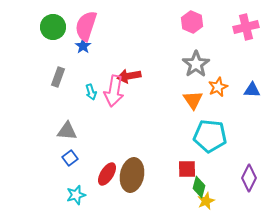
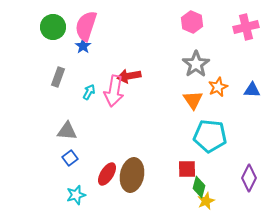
cyan arrow: moved 2 px left; rotated 133 degrees counterclockwise
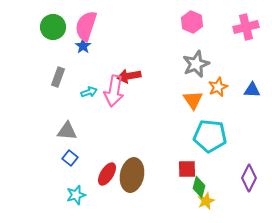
gray star: rotated 12 degrees clockwise
cyan arrow: rotated 42 degrees clockwise
blue square: rotated 14 degrees counterclockwise
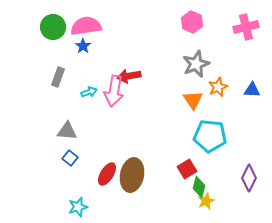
pink semicircle: rotated 64 degrees clockwise
red square: rotated 30 degrees counterclockwise
cyan star: moved 2 px right, 12 px down
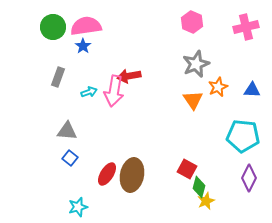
cyan pentagon: moved 33 px right
red square: rotated 30 degrees counterclockwise
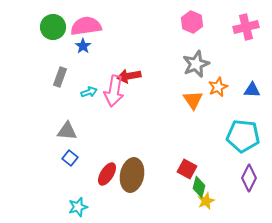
gray rectangle: moved 2 px right
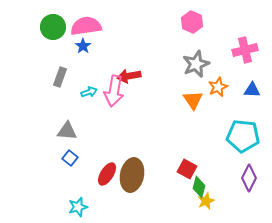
pink cross: moved 1 px left, 23 px down
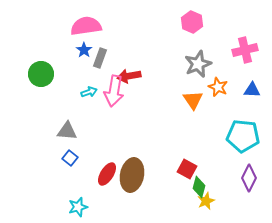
green circle: moved 12 px left, 47 px down
blue star: moved 1 px right, 4 px down
gray star: moved 2 px right
gray rectangle: moved 40 px right, 19 px up
orange star: rotated 24 degrees counterclockwise
